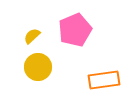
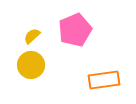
yellow circle: moved 7 px left, 2 px up
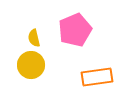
yellow semicircle: moved 2 px right, 2 px down; rotated 60 degrees counterclockwise
orange rectangle: moved 7 px left, 3 px up
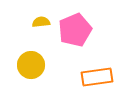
yellow semicircle: moved 7 px right, 16 px up; rotated 96 degrees clockwise
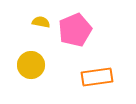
yellow semicircle: rotated 18 degrees clockwise
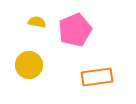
yellow semicircle: moved 4 px left
yellow circle: moved 2 px left
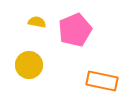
orange rectangle: moved 5 px right, 4 px down; rotated 20 degrees clockwise
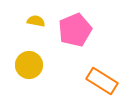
yellow semicircle: moved 1 px left, 1 px up
orange rectangle: rotated 20 degrees clockwise
